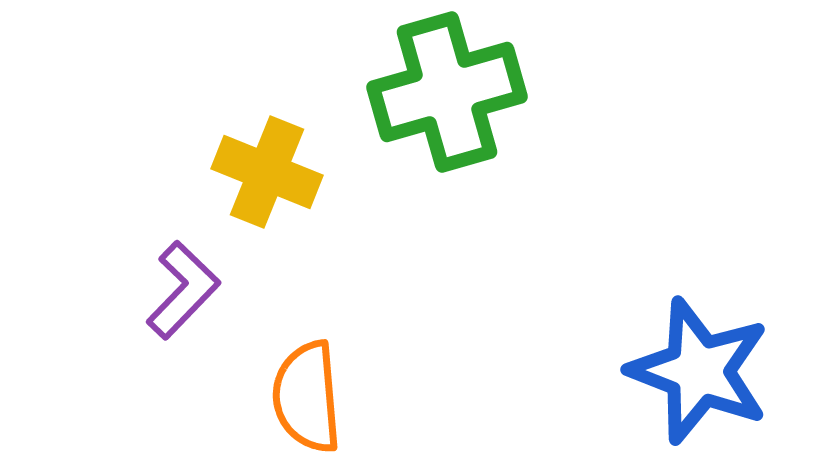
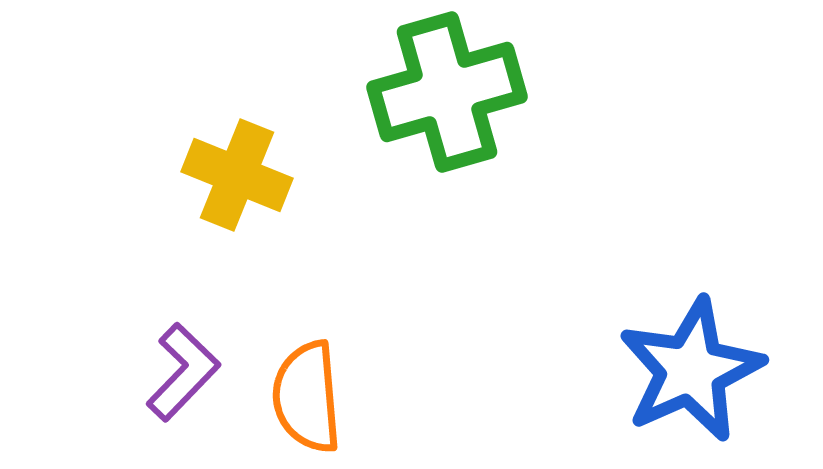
yellow cross: moved 30 px left, 3 px down
purple L-shape: moved 82 px down
blue star: moved 8 px left, 1 px up; rotated 27 degrees clockwise
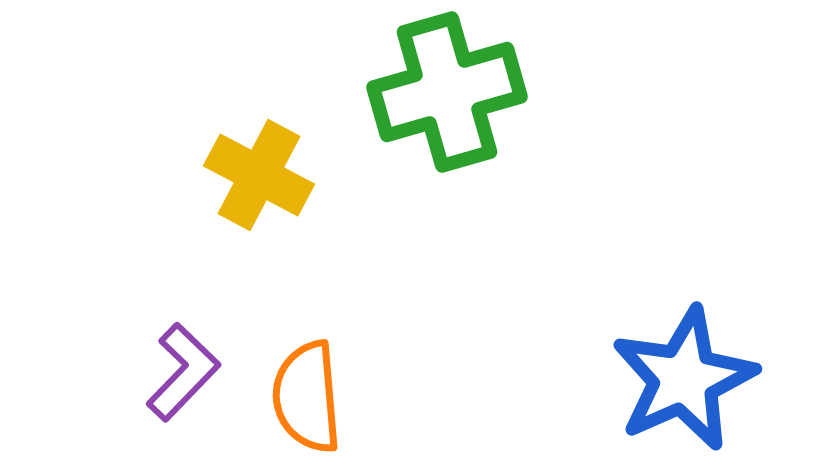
yellow cross: moved 22 px right; rotated 6 degrees clockwise
blue star: moved 7 px left, 9 px down
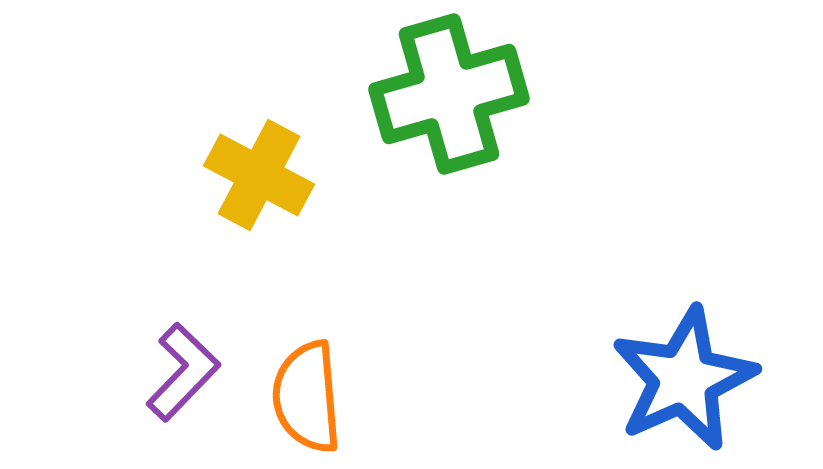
green cross: moved 2 px right, 2 px down
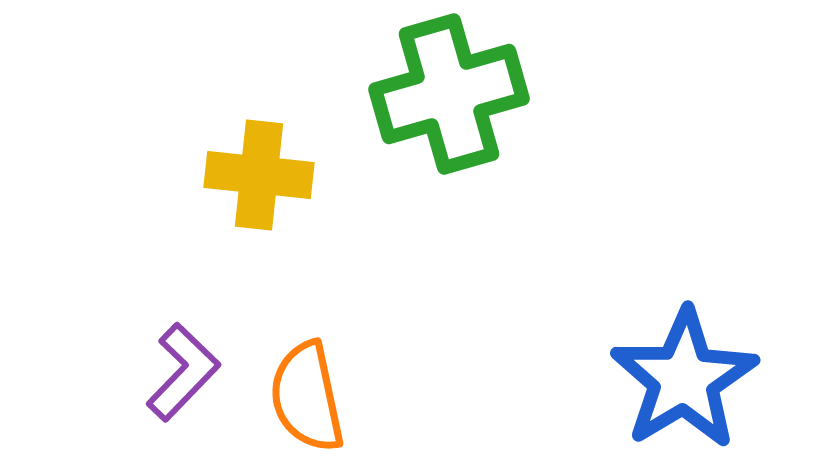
yellow cross: rotated 22 degrees counterclockwise
blue star: rotated 7 degrees counterclockwise
orange semicircle: rotated 7 degrees counterclockwise
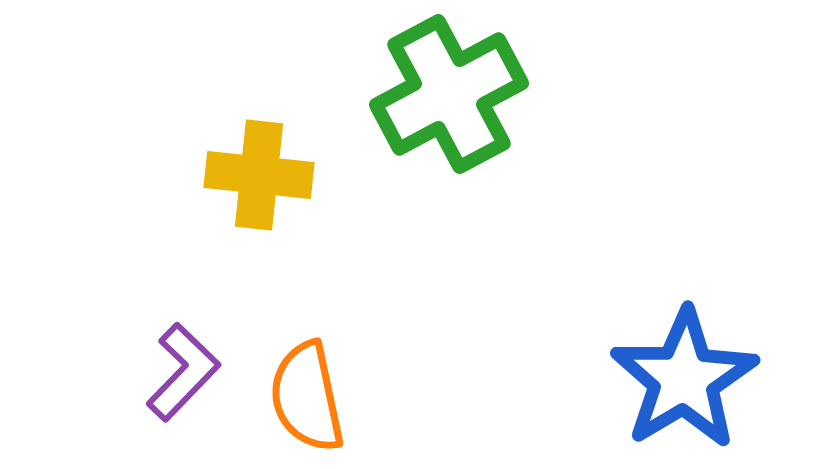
green cross: rotated 12 degrees counterclockwise
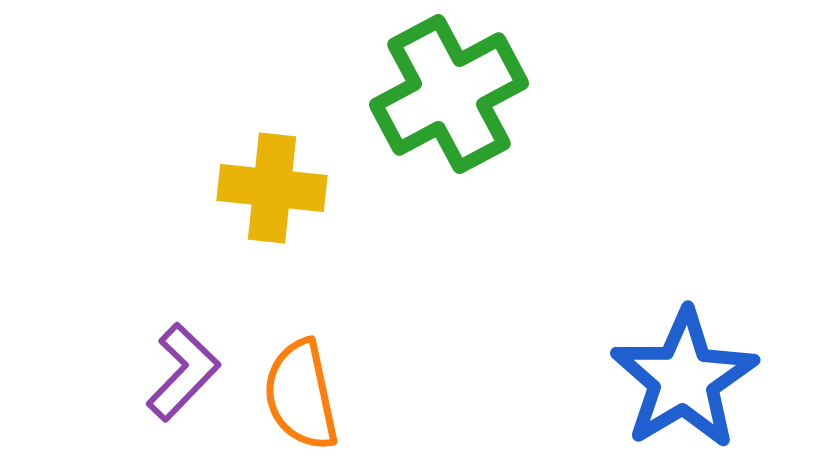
yellow cross: moved 13 px right, 13 px down
orange semicircle: moved 6 px left, 2 px up
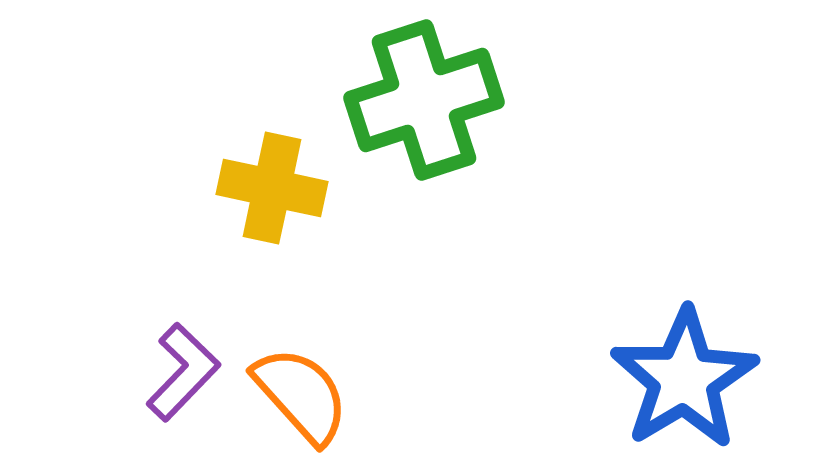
green cross: moved 25 px left, 6 px down; rotated 10 degrees clockwise
yellow cross: rotated 6 degrees clockwise
orange semicircle: rotated 150 degrees clockwise
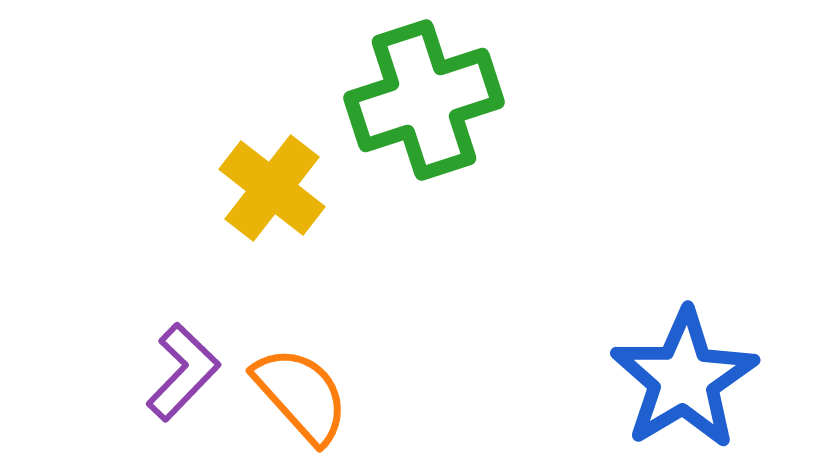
yellow cross: rotated 26 degrees clockwise
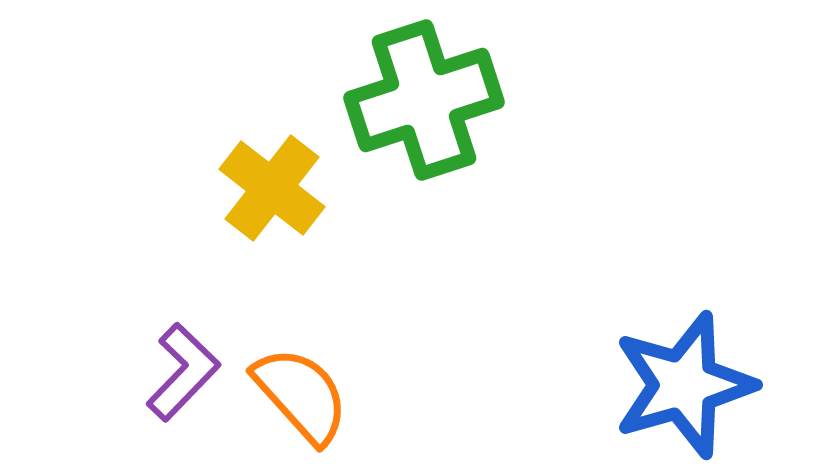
blue star: moved 6 px down; rotated 15 degrees clockwise
